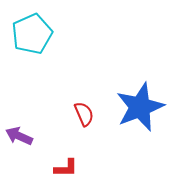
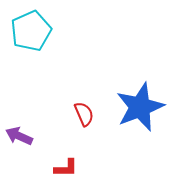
cyan pentagon: moved 1 px left, 3 px up
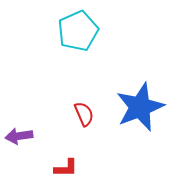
cyan pentagon: moved 47 px right
purple arrow: rotated 32 degrees counterclockwise
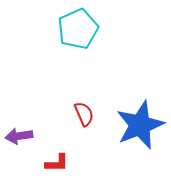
cyan pentagon: moved 2 px up
blue star: moved 18 px down
red L-shape: moved 9 px left, 5 px up
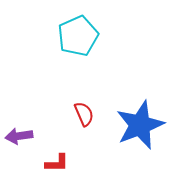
cyan pentagon: moved 7 px down
